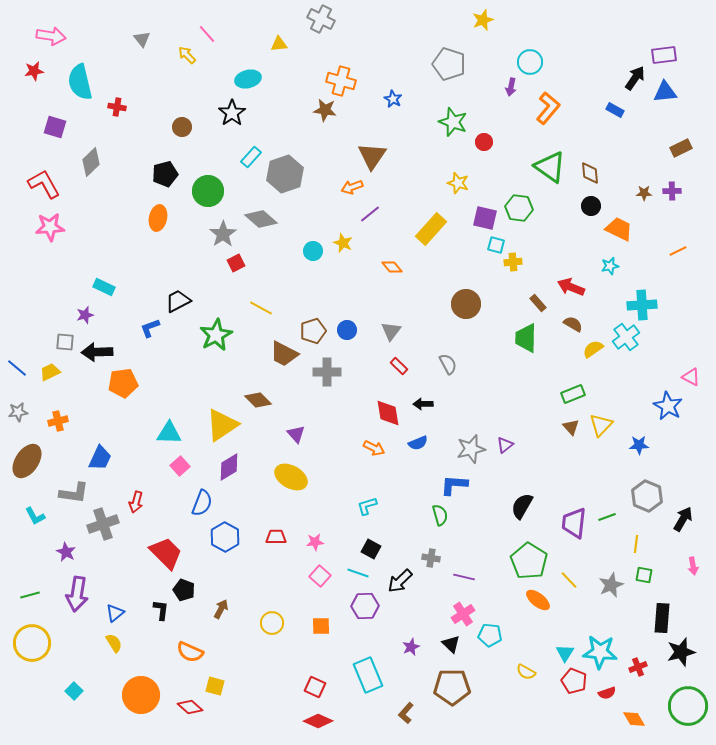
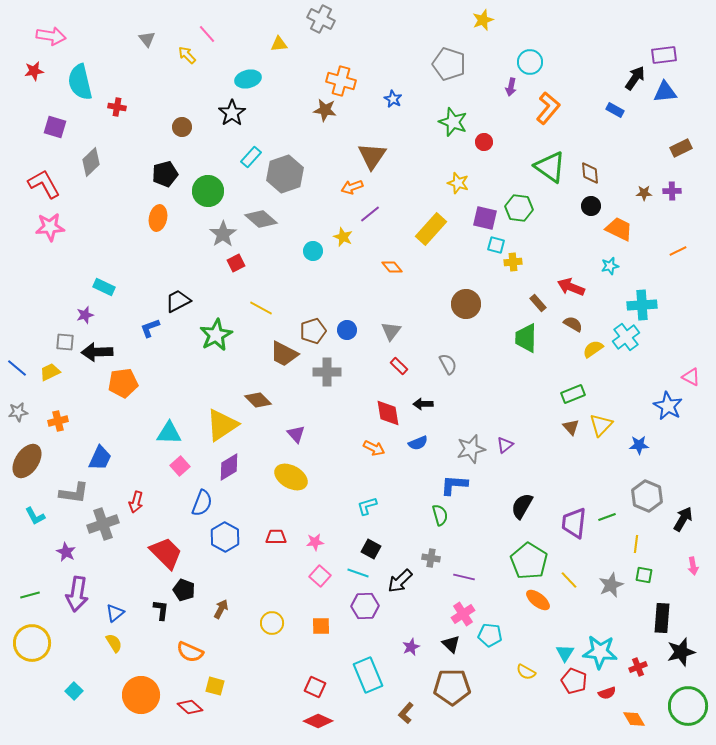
gray triangle at (142, 39): moved 5 px right
yellow star at (343, 243): moved 6 px up
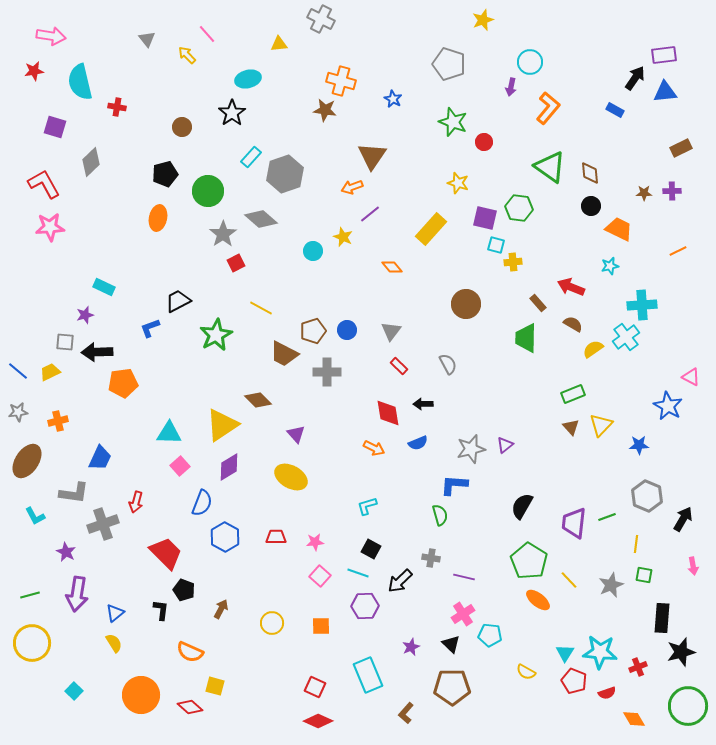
blue line at (17, 368): moved 1 px right, 3 px down
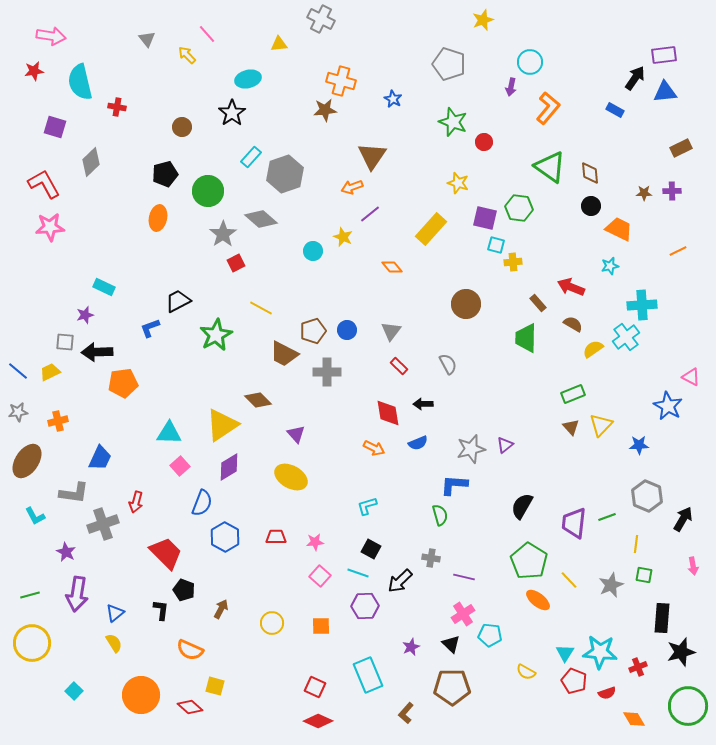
brown star at (325, 110): rotated 15 degrees counterclockwise
orange semicircle at (190, 652): moved 2 px up
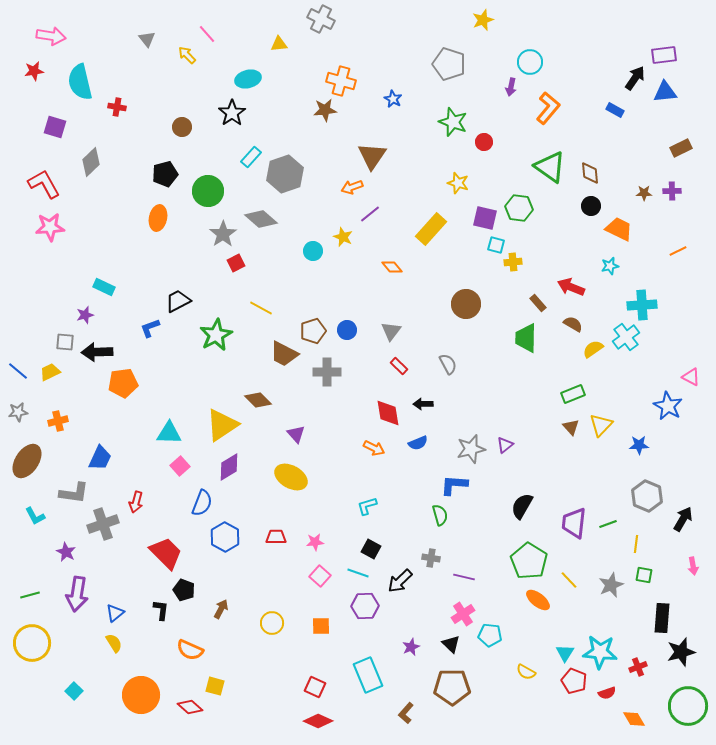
green line at (607, 517): moved 1 px right, 7 px down
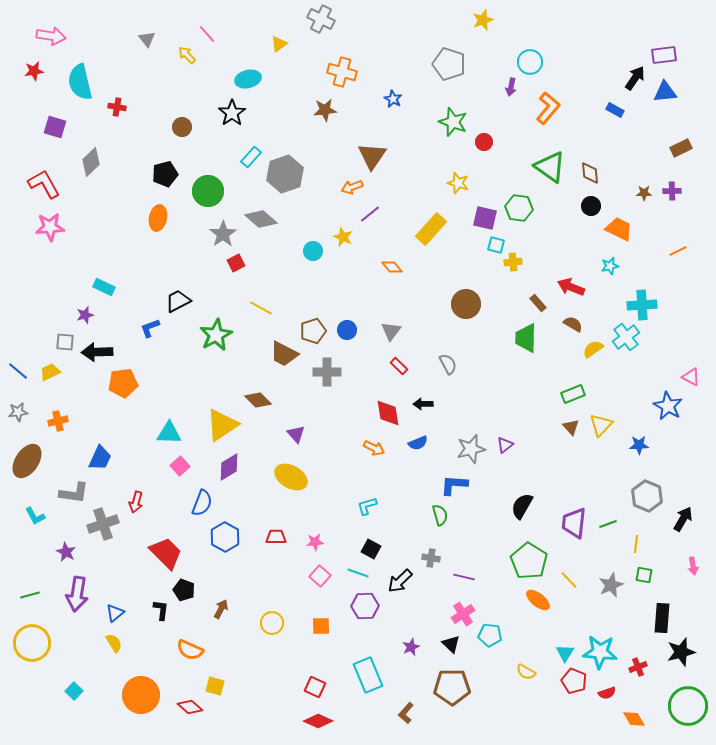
yellow triangle at (279, 44): rotated 30 degrees counterclockwise
orange cross at (341, 81): moved 1 px right, 9 px up
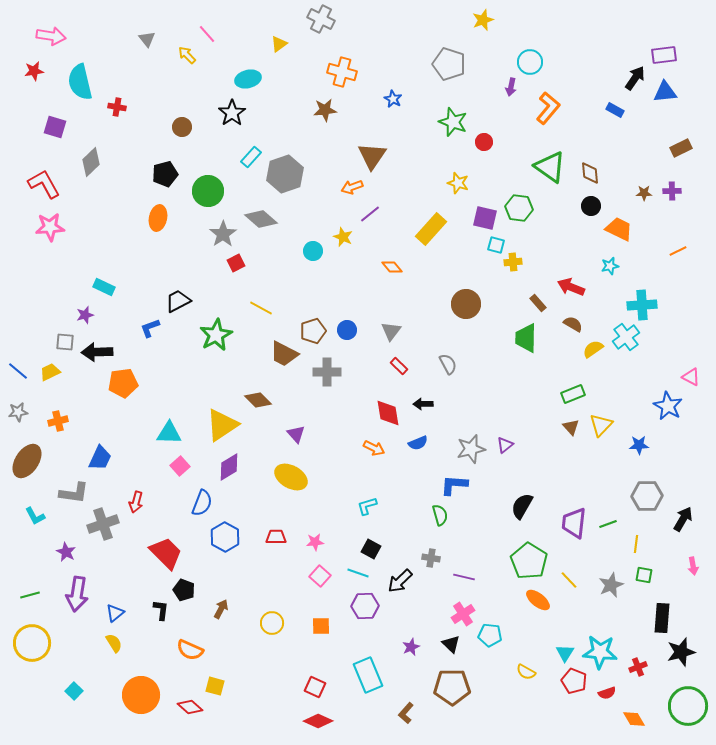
gray hexagon at (647, 496): rotated 24 degrees counterclockwise
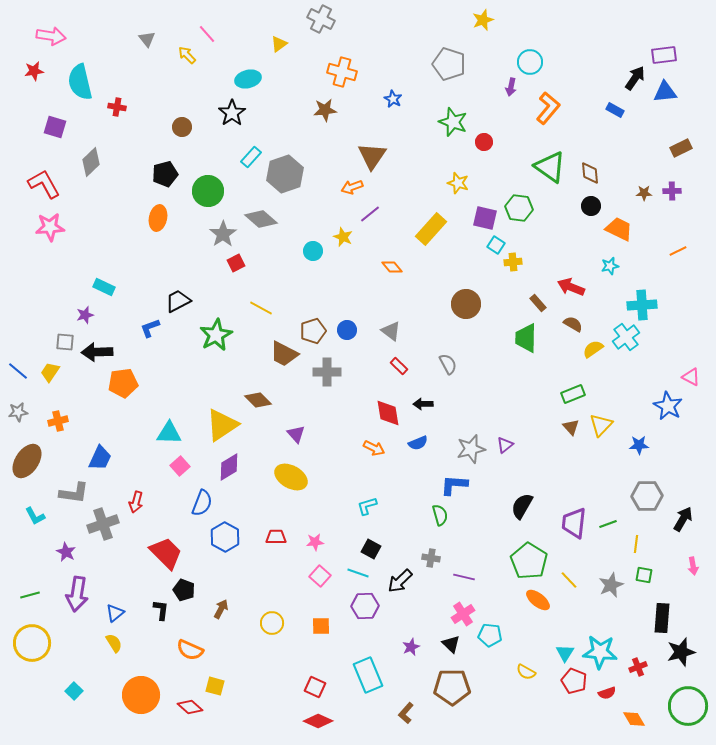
cyan square at (496, 245): rotated 18 degrees clockwise
gray triangle at (391, 331): rotated 30 degrees counterclockwise
yellow trapezoid at (50, 372): rotated 30 degrees counterclockwise
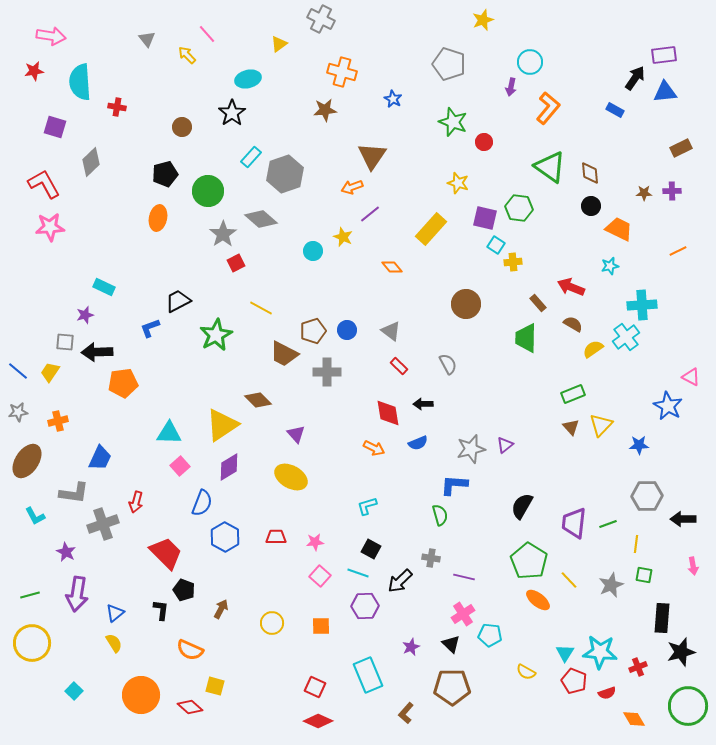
cyan semicircle at (80, 82): rotated 9 degrees clockwise
black arrow at (683, 519): rotated 120 degrees counterclockwise
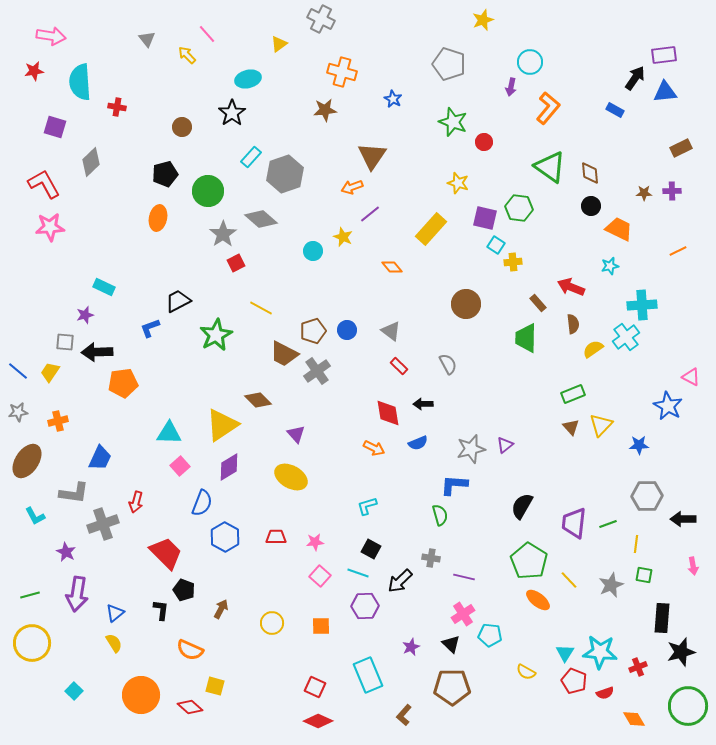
brown semicircle at (573, 324): rotated 54 degrees clockwise
gray cross at (327, 372): moved 10 px left, 1 px up; rotated 36 degrees counterclockwise
red semicircle at (607, 693): moved 2 px left
brown L-shape at (406, 713): moved 2 px left, 2 px down
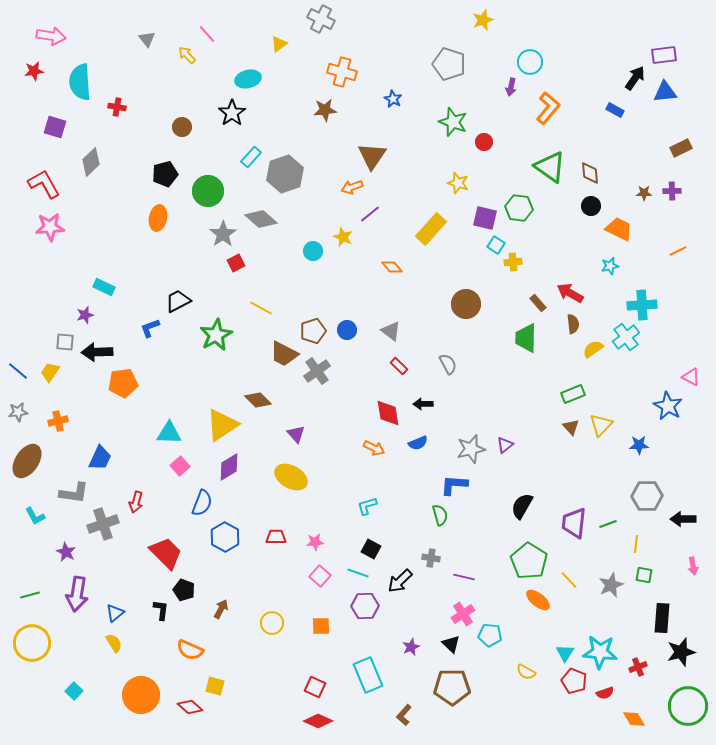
red arrow at (571, 287): moved 1 px left, 6 px down; rotated 8 degrees clockwise
